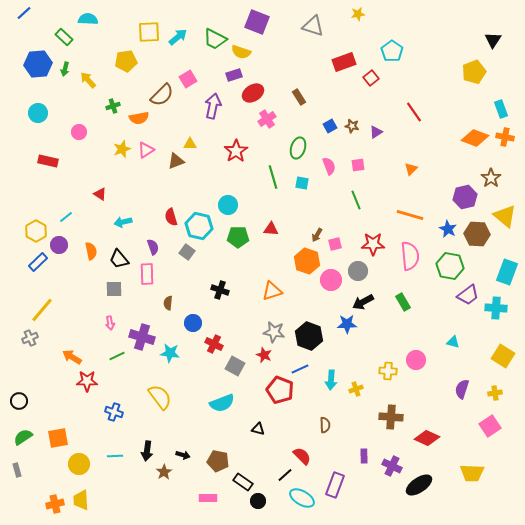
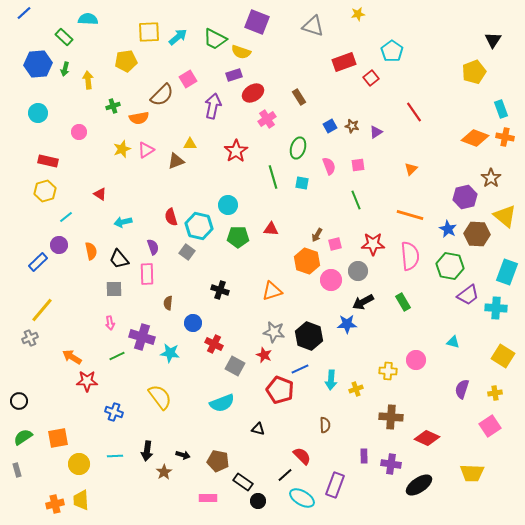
yellow arrow at (88, 80): rotated 36 degrees clockwise
yellow hexagon at (36, 231): moved 9 px right, 40 px up; rotated 15 degrees clockwise
purple cross at (392, 466): moved 1 px left, 2 px up; rotated 18 degrees counterclockwise
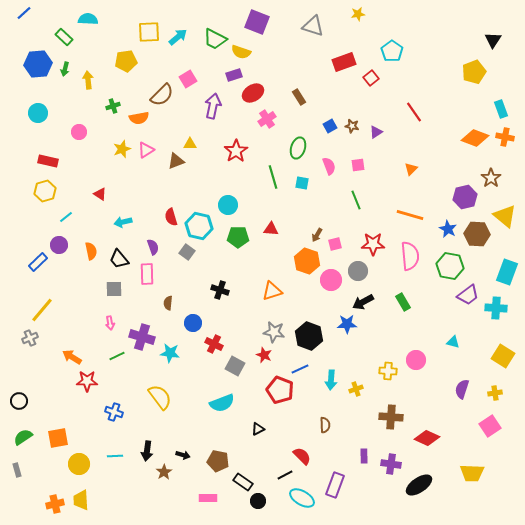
black triangle at (258, 429): rotated 40 degrees counterclockwise
black line at (285, 475): rotated 14 degrees clockwise
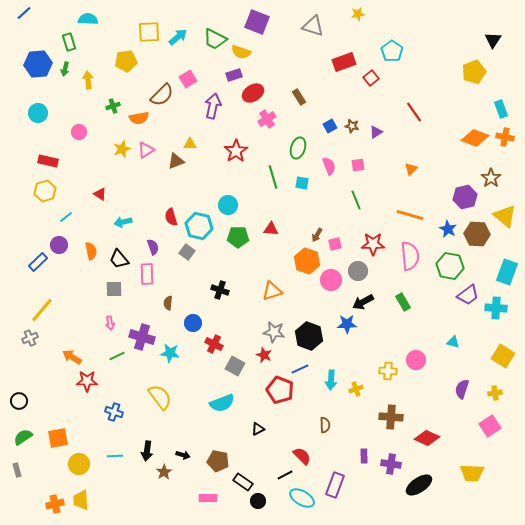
green rectangle at (64, 37): moved 5 px right, 5 px down; rotated 30 degrees clockwise
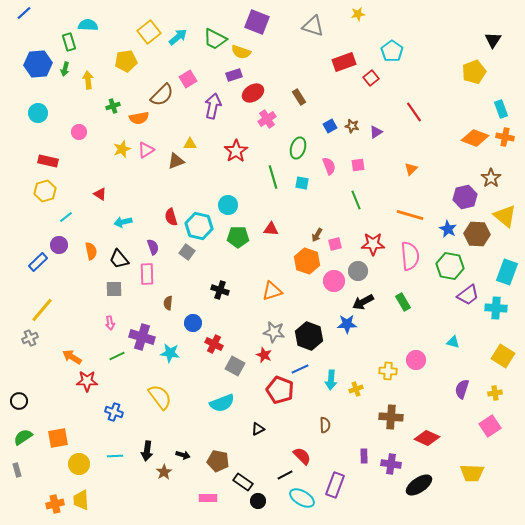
cyan semicircle at (88, 19): moved 6 px down
yellow square at (149, 32): rotated 35 degrees counterclockwise
pink circle at (331, 280): moved 3 px right, 1 px down
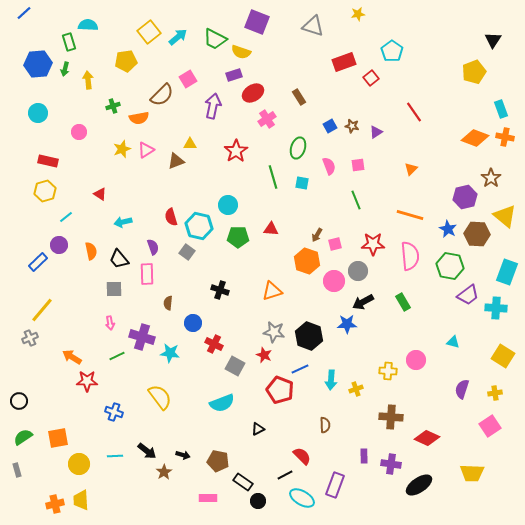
black arrow at (147, 451): rotated 60 degrees counterclockwise
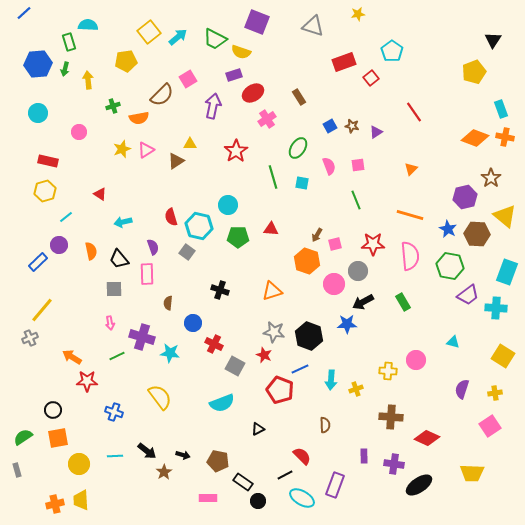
green ellipse at (298, 148): rotated 15 degrees clockwise
brown triangle at (176, 161): rotated 12 degrees counterclockwise
pink circle at (334, 281): moved 3 px down
black circle at (19, 401): moved 34 px right, 9 px down
purple cross at (391, 464): moved 3 px right
